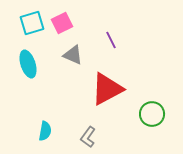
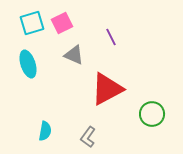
purple line: moved 3 px up
gray triangle: moved 1 px right
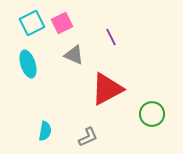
cyan square: rotated 10 degrees counterclockwise
gray L-shape: rotated 150 degrees counterclockwise
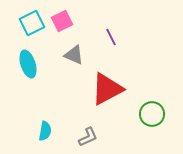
pink square: moved 2 px up
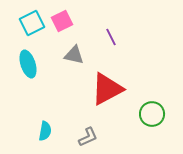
gray triangle: rotated 10 degrees counterclockwise
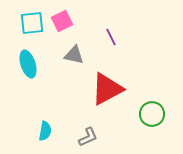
cyan square: rotated 20 degrees clockwise
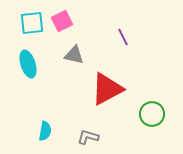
purple line: moved 12 px right
gray L-shape: rotated 140 degrees counterclockwise
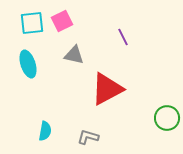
green circle: moved 15 px right, 4 px down
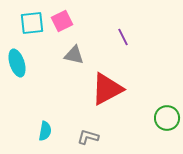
cyan ellipse: moved 11 px left, 1 px up
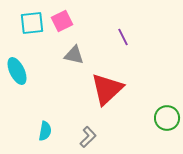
cyan ellipse: moved 8 px down; rotated 8 degrees counterclockwise
red triangle: rotated 15 degrees counterclockwise
gray L-shape: rotated 120 degrees clockwise
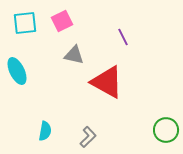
cyan square: moved 7 px left
red triangle: moved 7 px up; rotated 48 degrees counterclockwise
green circle: moved 1 px left, 12 px down
